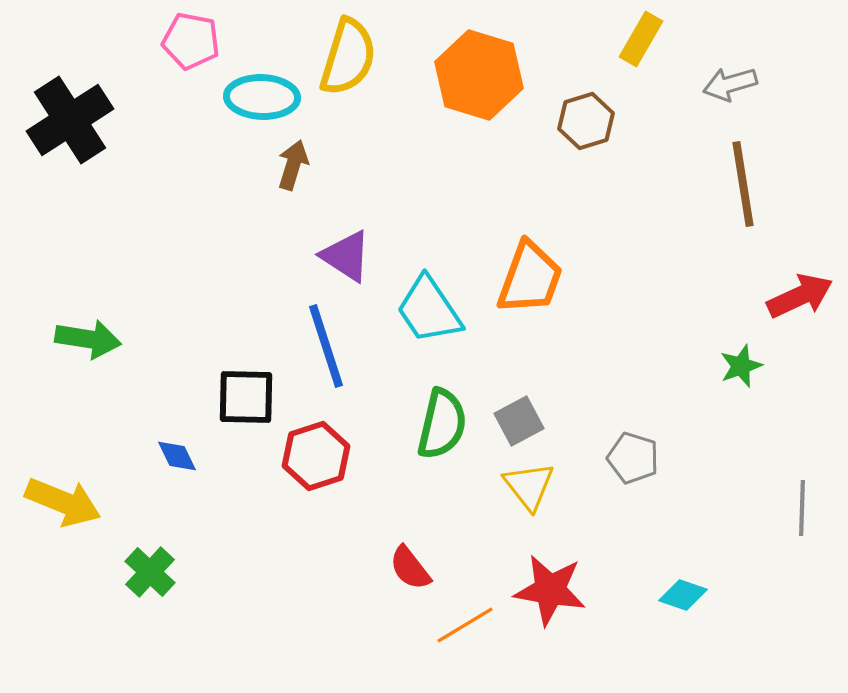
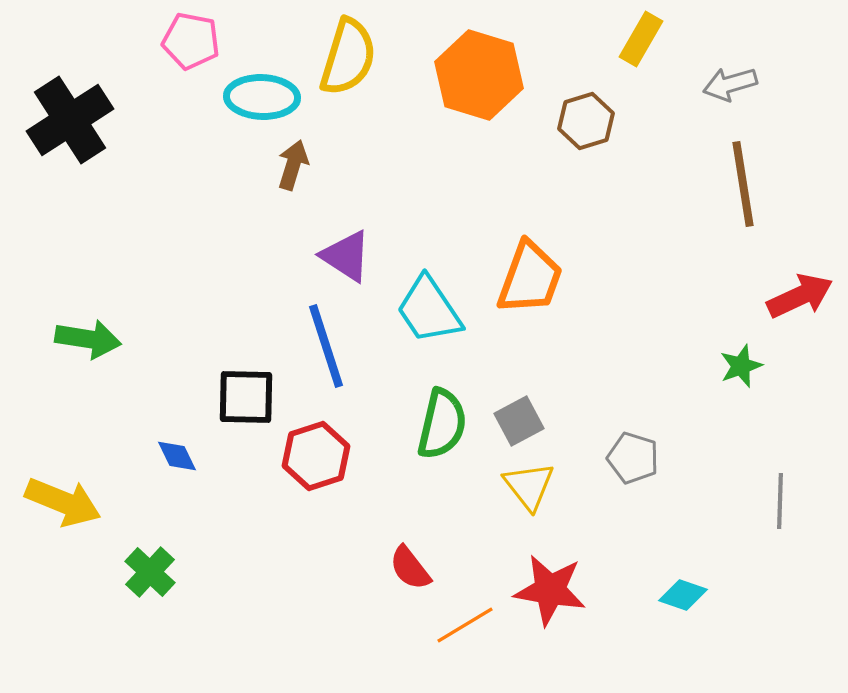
gray line: moved 22 px left, 7 px up
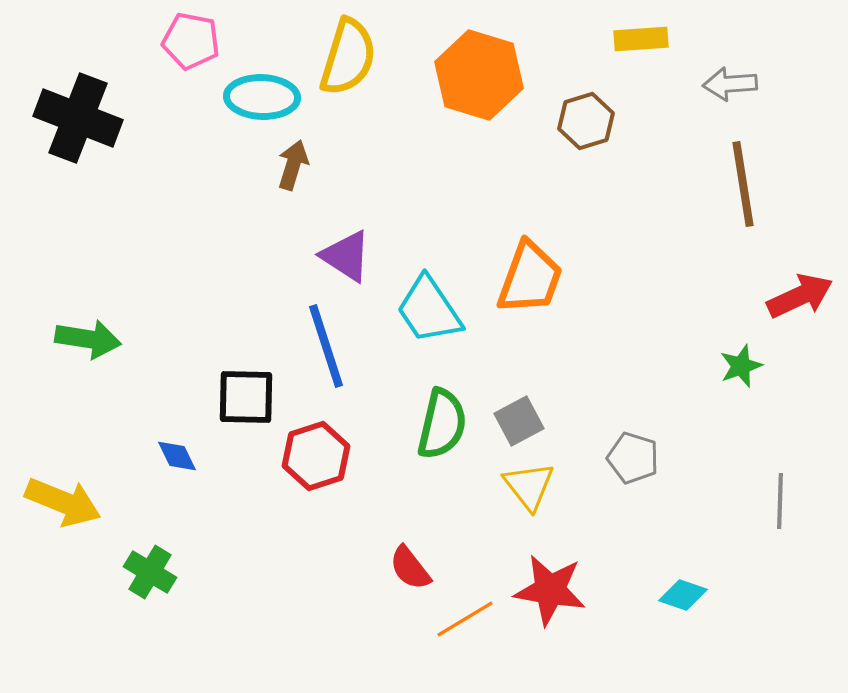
yellow rectangle: rotated 56 degrees clockwise
gray arrow: rotated 12 degrees clockwise
black cross: moved 8 px right, 2 px up; rotated 36 degrees counterclockwise
green cross: rotated 12 degrees counterclockwise
orange line: moved 6 px up
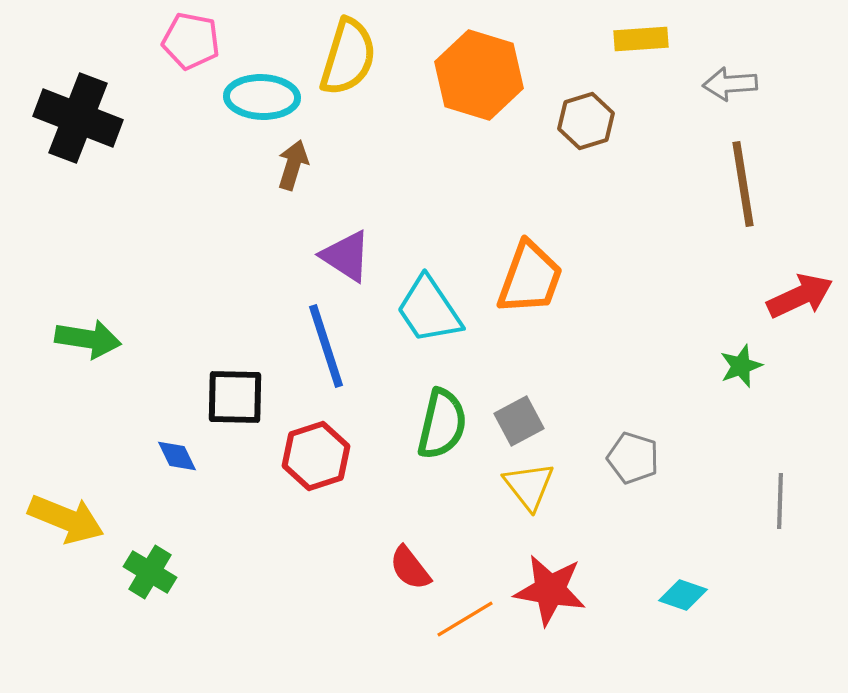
black square: moved 11 px left
yellow arrow: moved 3 px right, 17 px down
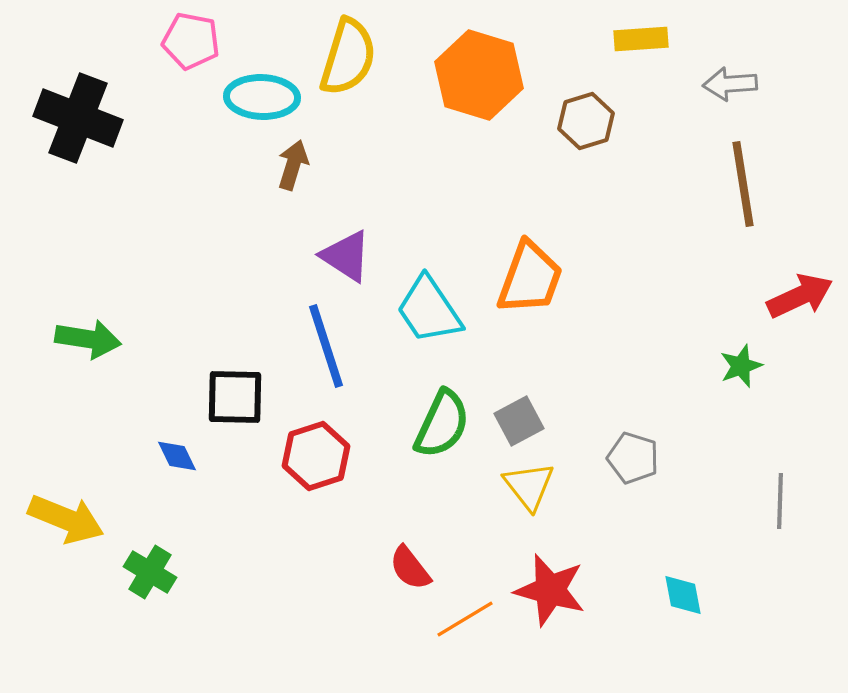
green semicircle: rotated 12 degrees clockwise
red star: rotated 6 degrees clockwise
cyan diamond: rotated 60 degrees clockwise
